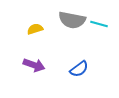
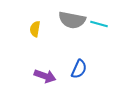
yellow semicircle: rotated 63 degrees counterclockwise
purple arrow: moved 11 px right, 11 px down
blue semicircle: rotated 30 degrees counterclockwise
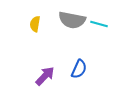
yellow semicircle: moved 5 px up
purple arrow: rotated 65 degrees counterclockwise
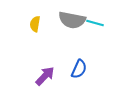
cyan line: moved 4 px left, 1 px up
